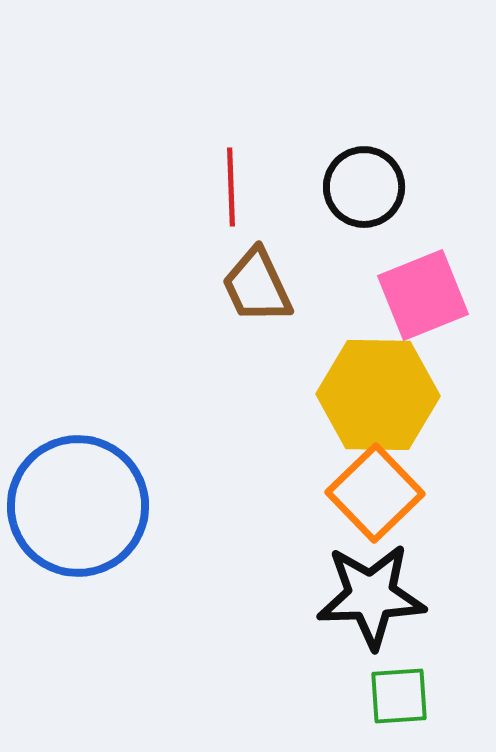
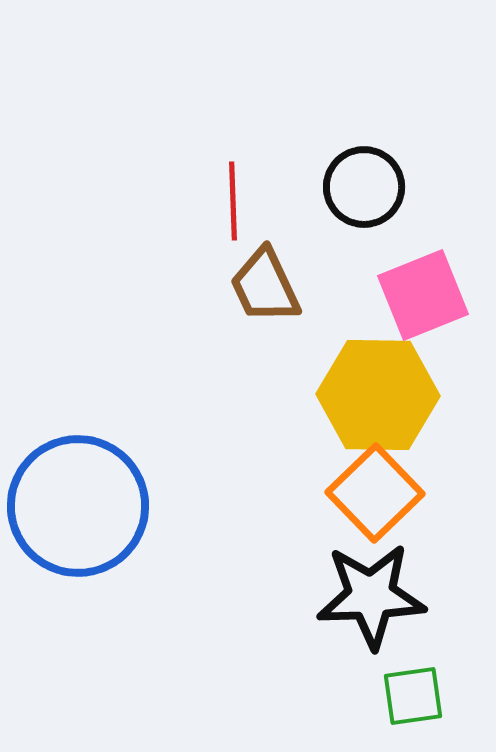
red line: moved 2 px right, 14 px down
brown trapezoid: moved 8 px right
green square: moved 14 px right; rotated 4 degrees counterclockwise
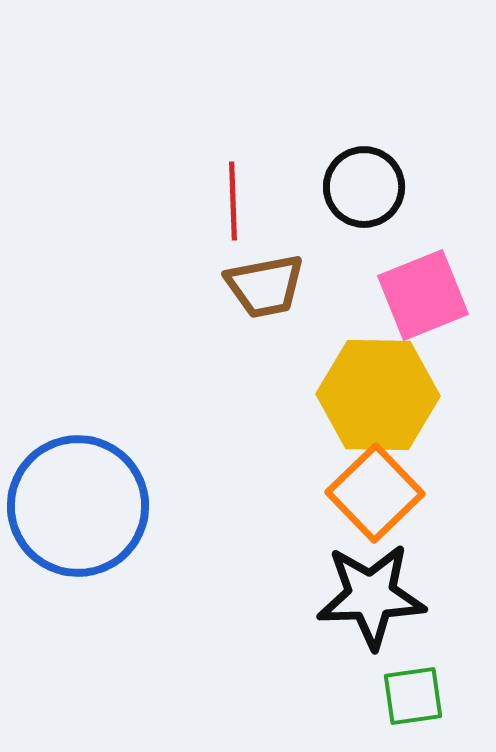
brown trapezoid: rotated 76 degrees counterclockwise
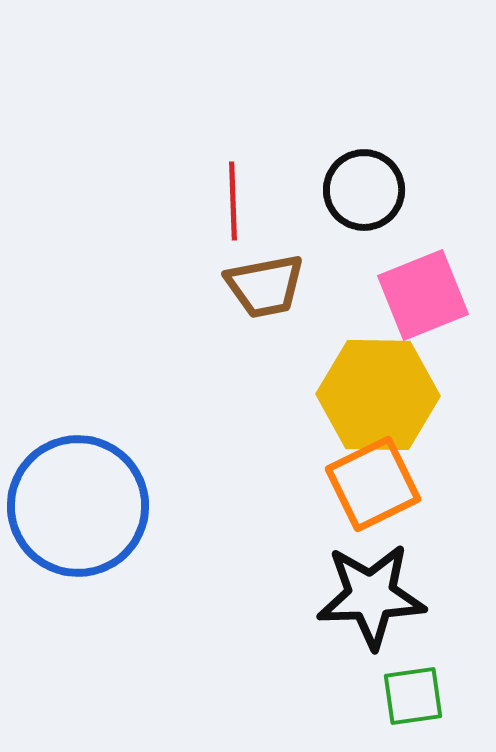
black circle: moved 3 px down
orange square: moved 2 px left, 9 px up; rotated 18 degrees clockwise
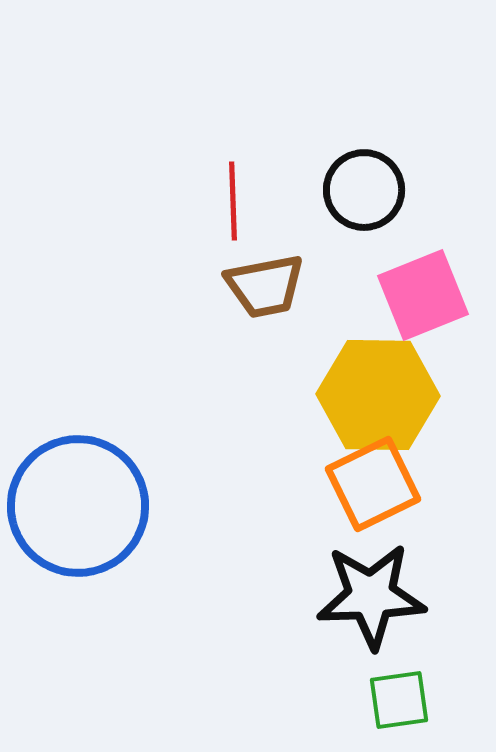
green square: moved 14 px left, 4 px down
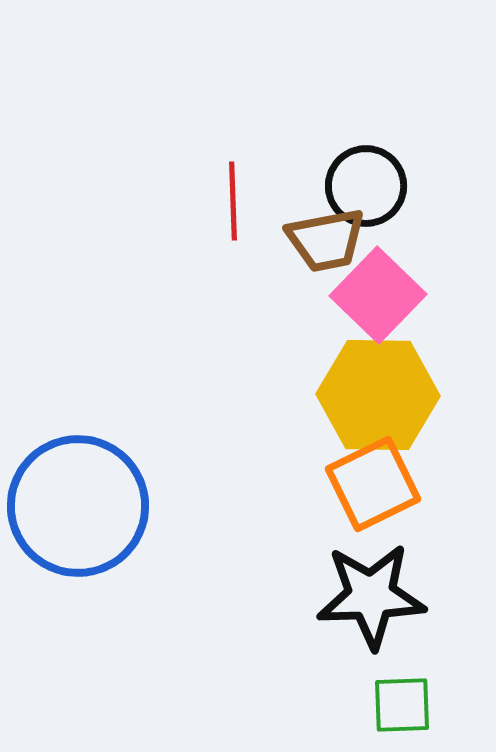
black circle: moved 2 px right, 4 px up
brown trapezoid: moved 61 px right, 46 px up
pink square: moved 45 px left; rotated 24 degrees counterclockwise
green square: moved 3 px right, 5 px down; rotated 6 degrees clockwise
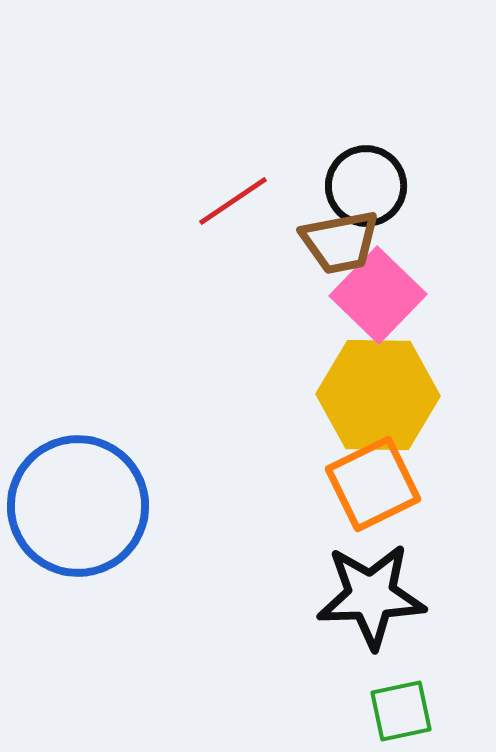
red line: rotated 58 degrees clockwise
brown trapezoid: moved 14 px right, 2 px down
green square: moved 1 px left, 6 px down; rotated 10 degrees counterclockwise
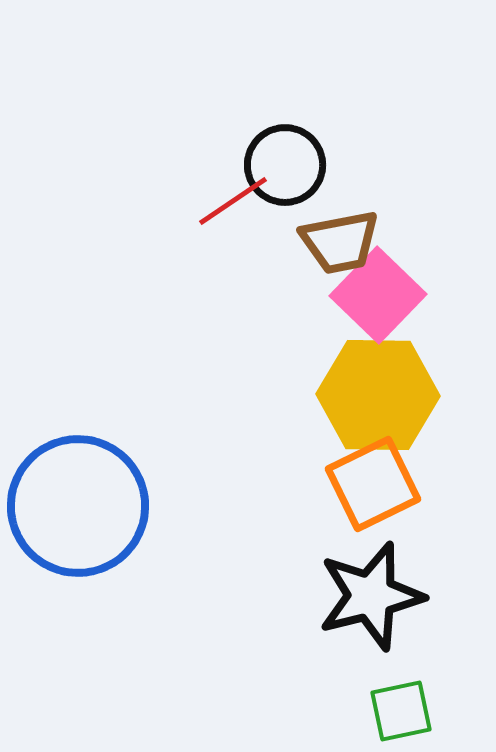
black circle: moved 81 px left, 21 px up
black star: rotated 12 degrees counterclockwise
